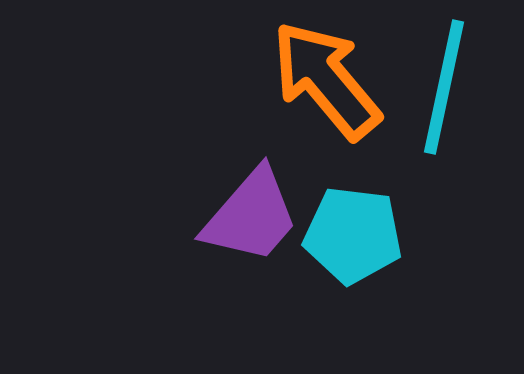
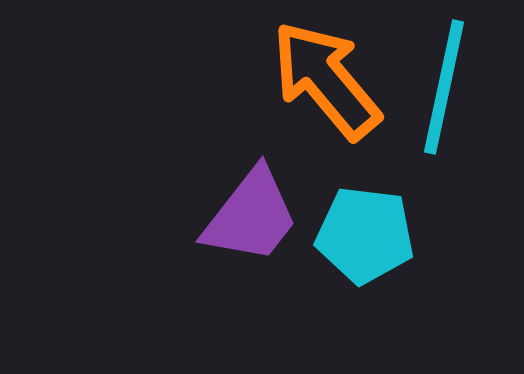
purple trapezoid: rotated 3 degrees counterclockwise
cyan pentagon: moved 12 px right
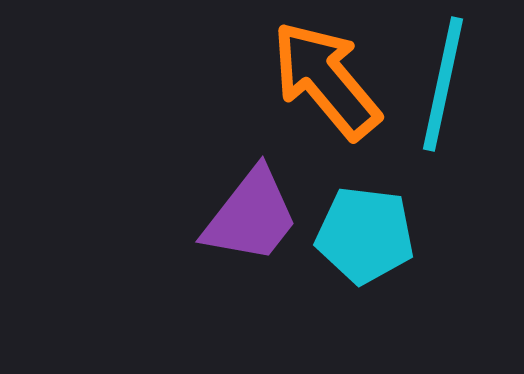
cyan line: moved 1 px left, 3 px up
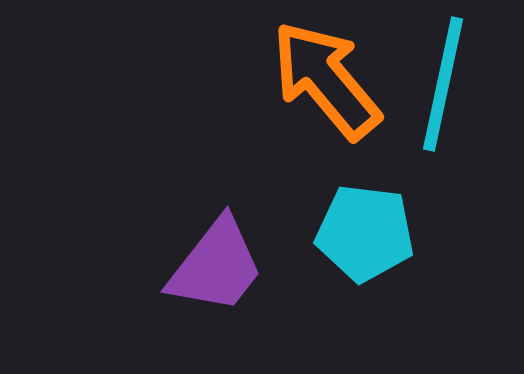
purple trapezoid: moved 35 px left, 50 px down
cyan pentagon: moved 2 px up
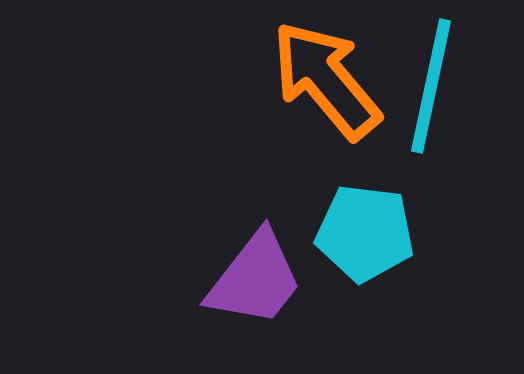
cyan line: moved 12 px left, 2 px down
purple trapezoid: moved 39 px right, 13 px down
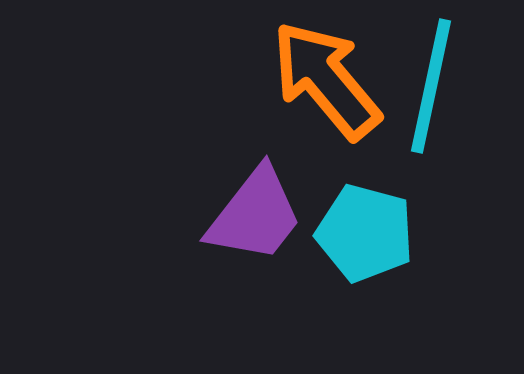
cyan pentagon: rotated 8 degrees clockwise
purple trapezoid: moved 64 px up
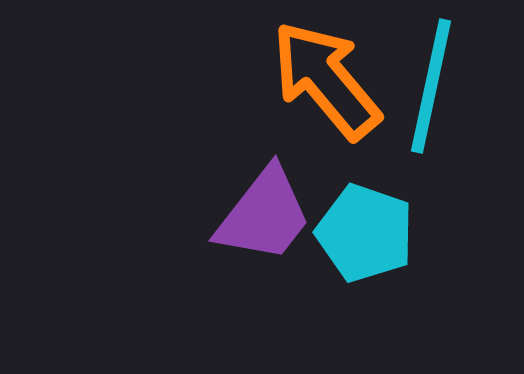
purple trapezoid: moved 9 px right
cyan pentagon: rotated 4 degrees clockwise
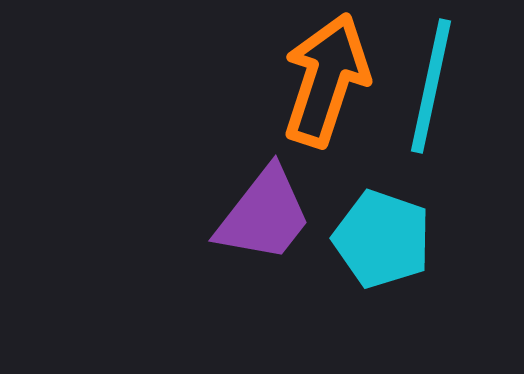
orange arrow: rotated 58 degrees clockwise
cyan pentagon: moved 17 px right, 6 px down
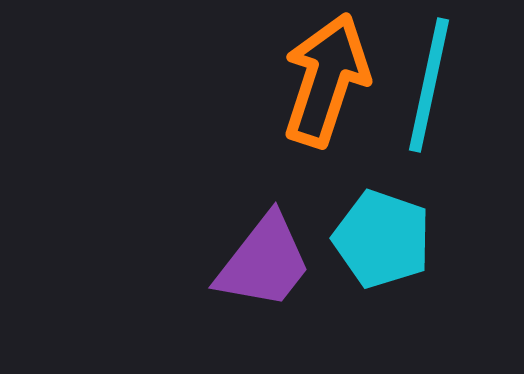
cyan line: moved 2 px left, 1 px up
purple trapezoid: moved 47 px down
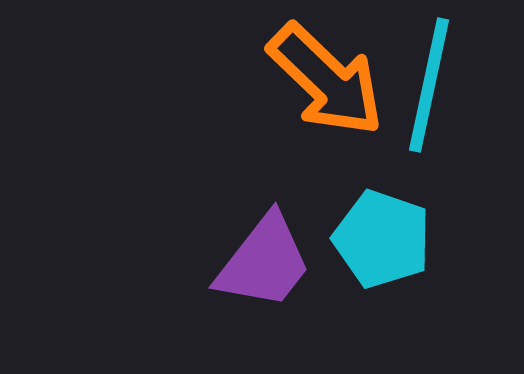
orange arrow: rotated 116 degrees clockwise
